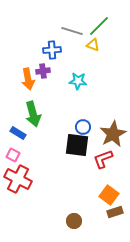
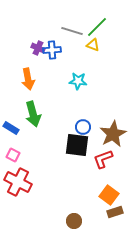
green line: moved 2 px left, 1 px down
purple cross: moved 5 px left, 23 px up; rotated 32 degrees clockwise
blue rectangle: moved 7 px left, 5 px up
red cross: moved 3 px down
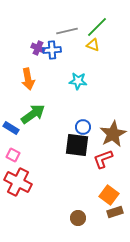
gray line: moved 5 px left; rotated 30 degrees counterclockwise
green arrow: rotated 110 degrees counterclockwise
brown circle: moved 4 px right, 3 px up
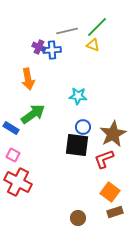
purple cross: moved 1 px right, 1 px up
cyan star: moved 15 px down
red L-shape: moved 1 px right
orange square: moved 1 px right, 3 px up
